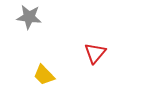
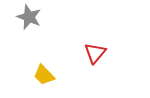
gray star: rotated 15 degrees clockwise
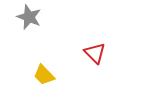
red triangle: rotated 25 degrees counterclockwise
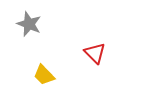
gray star: moved 7 px down
